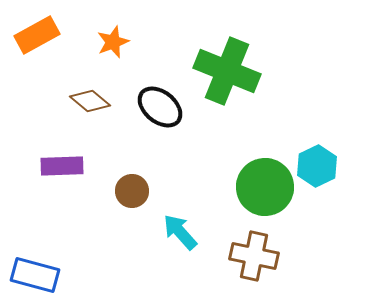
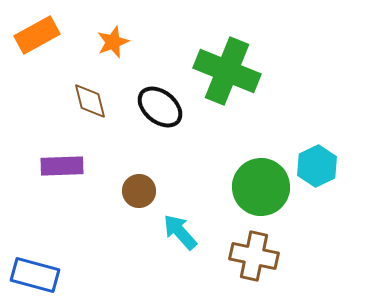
brown diamond: rotated 36 degrees clockwise
green circle: moved 4 px left
brown circle: moved 7 px right
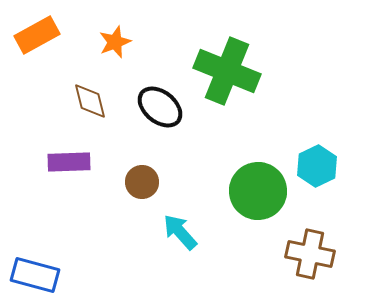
orange star: moved 2 px right
purple rectangle: moved 7 px right, 4 px up
green circle: moved 3 px left, 4 px down
brown circle: moved 3 px right, 9 px up
brown cross: moved 56 px right, 2 px up
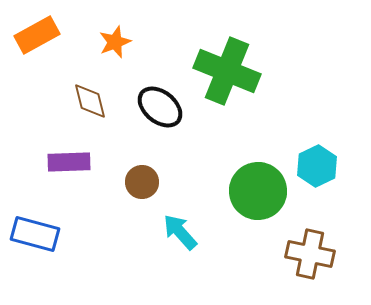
blue rectangle: moved 41 px up
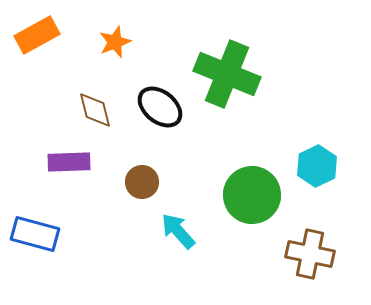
green cross: moved 3 px down
brown diamond: moved 5 px right, 9 px down
green circle: moved 6 px left, 4 px down
cyan arrow: moved 2 px left, 1 px up
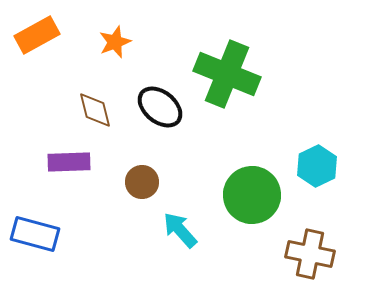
cyan arrow: moved 2 px right, 1 px up
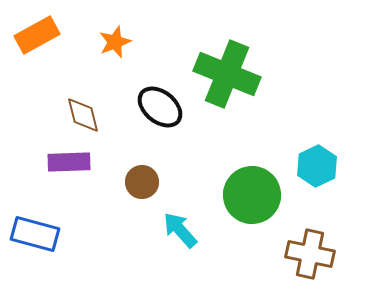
brown diamond: moved 12 px left, 5 px down
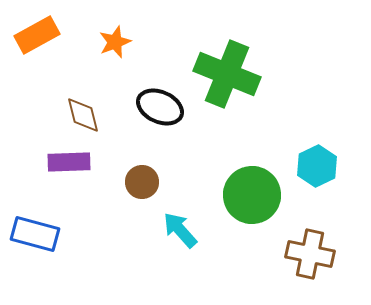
black ellipse: rotated 15 degrees counterclockwise
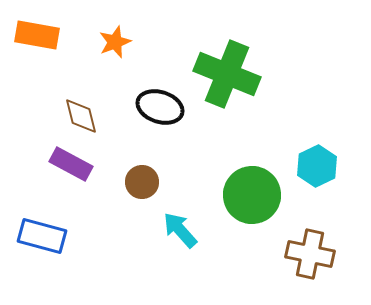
orange rectangle: rotated 39 degrees clockwise
black ellipse: rotated 6 degrees counterclockwise
brown diamond: moved 2 px left, 1 px down
purple rectangle: moved 2 px right, 2 px down; rotated 30 degrees clockwise
blue rectangle: moved 7 px right, 2 px down
